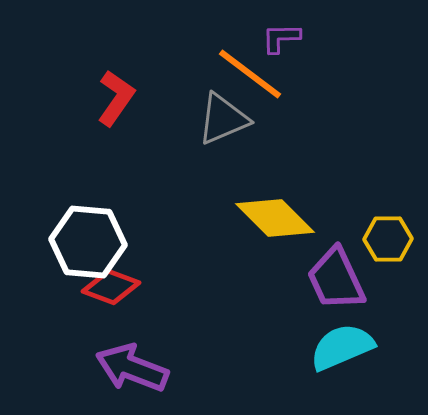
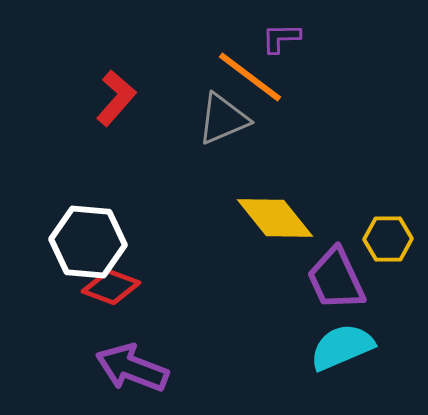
orange line: moved 3 px down
red L-shape: rotated 6 degrees clockwise
yellow diamond: rotated 6 degrees clockwise
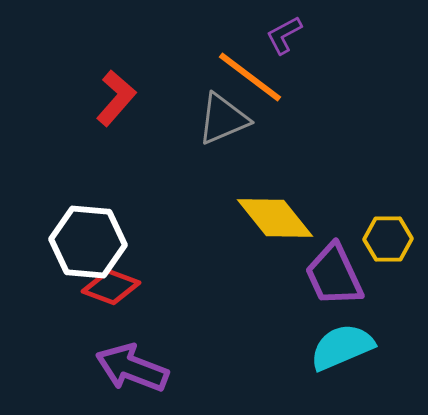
purple L-shape: moved 3 px right, 3 px up; rotated 27 degrees counterclockwise
purple trapezoid: moved 2 px left, 4 px up
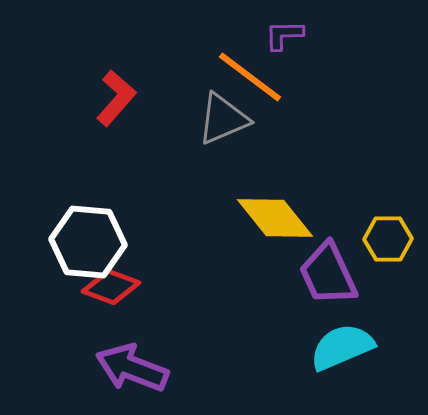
purple L-shape: rotated 27 degrees clockwise
purple trapezoid: moved 6 px left, 1 px up
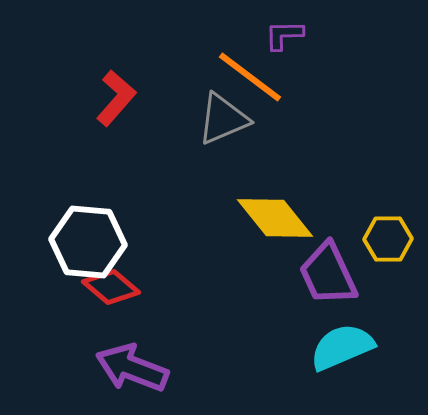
red diamond: rotated 20 degrees clockwise
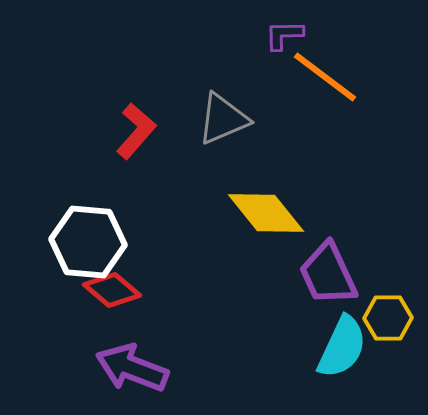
orange line: moved 75 px right
red L-shape: moved 20 px right, 33 px down
yellow diamond: moved 9 px left, 5 px up
yellow hexagon: moved 79 px down
red diamond: moved 1 px right, 3 px down
cyan semicircle: rotated 138 degrees clockwise
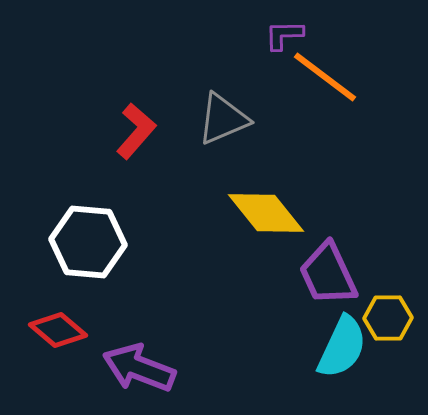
red diamond: moved 54 px left, 40 px down
purple arrow: moved 7 px right
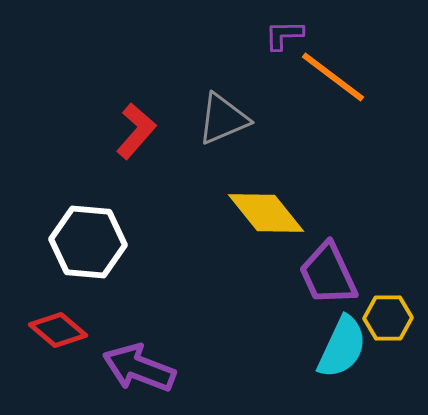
orange line: moved 8 px right
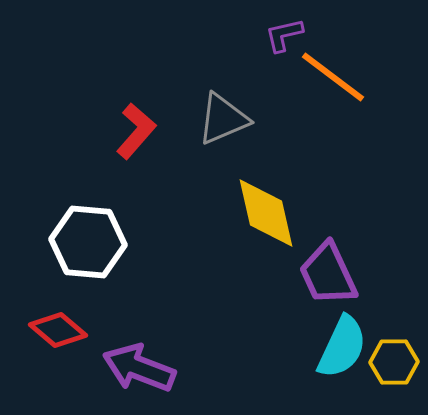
purple L-shape: rotated 12 degrees counterclockwise
yellow diamond: rotated 26 degrees clockwise
yellow hexagon: moved 6 px right, 44 px down
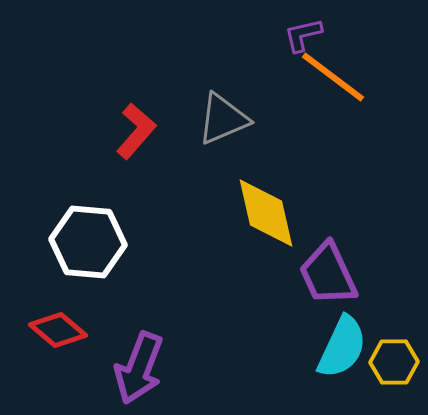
purple L-shape: moved 19 px right
purple arrow: rotated 90 degrees counterclockwise
